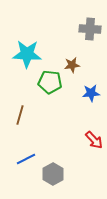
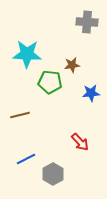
gray cross: moved 3 px left, 7 px up
brown line: rotated 60 degrees clockwise
red arrow: moved 14 px left, 2 px down
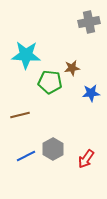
gray cross: moved 2 px right; rotated 15 degrees counterclockwise
cyan star: moved 1 px left, 1 px down
brown star: moved 3 px down
red arrow: moved 6 px right, 17 px down; rotated 78 degrees clockwise
blue line: moved 3 px up
gray hexagon: moved 25 px up
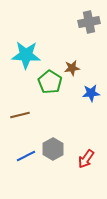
green pentagon: rotated 25 degrees clockwise
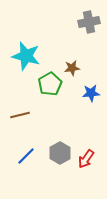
cyan star: moved 1 px down; rotated 12 degrees clockwise
green pentagon: moved 2 px down; rotated 10 degrees clockwise
gray hexagon: moved 7 px right, 4 px down
blue line: rotated 18 degrees counterclockwise
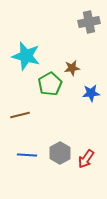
blue line: moved 1 px right, 1 px up; rotated 48 degrees clockwise
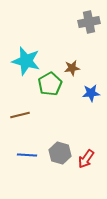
cyan star: moved 5 px down
gray hexagon: rotated 15 degrees counterclockwise
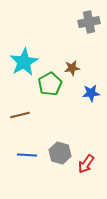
cyan star: moved 2 px left, 1 px down; rotated 28 degrees clockwise
red arrow: moved 5 px down
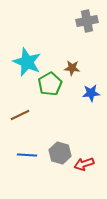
gray cross: moved 2 px left, 1 px up
cyan star: moved 3 px right; rotated 20 degrees counterclockwise
brown star: rotated 14 degrees clockwise
brown line: rotated 12 degrees counterclockwise
red arrow: moved 2 px left; rotated 36 degrees clockwise
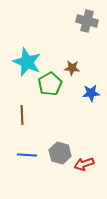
gray cross: rotated 25 degrees clockwise
brown line: moved 2 px right; rotated 66 degrees counterclockwise
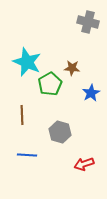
gray cross: moved 1 px right, 1 px down
blue star: rotated 24 degrees counterclockwise
gray hexagon: moved 21 px up
